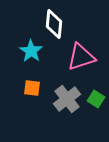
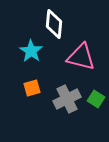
pink triangle: rotated 32 degrees clockwise
orange square: rotated 24 degrees counterclockwise
gray cross: rotated 12 degrees clockwise
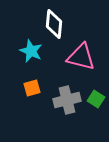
cyan star: rotated 10 degrees counterclockwise
gray cross: moved 1 px down; rotated 12 degrees clockwise
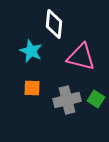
orange square: rotated 18 degrees clockwise
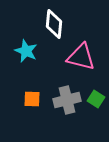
cyan star: moved 5 px left
orange square: moved 11 px down
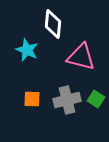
white diamond: moved 1 px left
cyan star: moved 1 px right, 1 px up
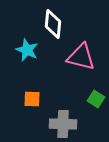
gray cross: moved 4 px left, 24 px down; rotated 16 degrees clockwise
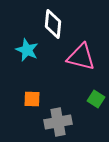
gray cross: moved 5 px left, 2 px up; rotated 12 degrees counterclockwise
